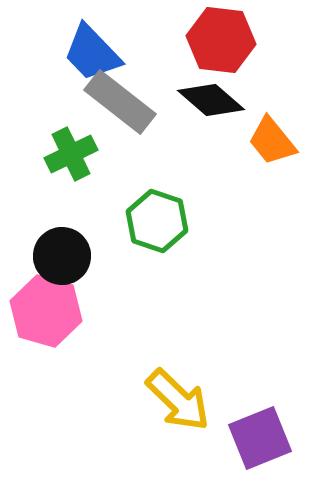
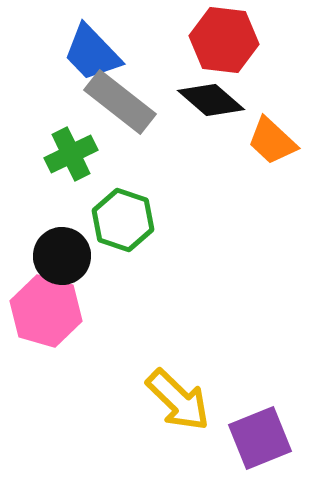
red hexagon: moved 3 px right
orange trapezoid: rotated 8 degrees counterclockwise
green hexagon: moved 34 px left, 1 px up
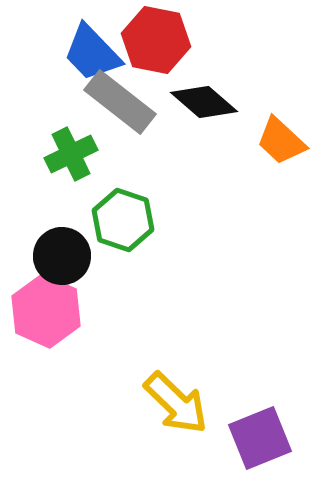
red hexagon: moved 68 px left; rotated 4 degrees clockwise
black diamond: moved 7 px left, 2 px down
orange trapezoid: moved 9 px right
pink hexagon: rotated 8 degrees clockwise
yellow arrow: moved 2 px left, 3 px down
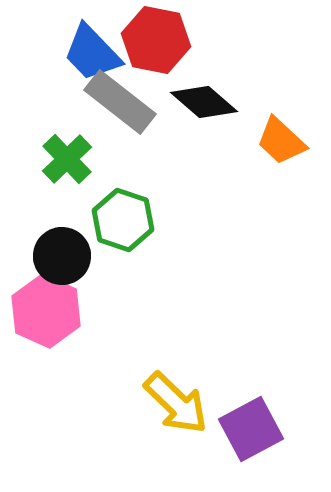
green cross: moved 4 px left, 5 px down; rotated 18 degrees counterclockwise
purple square: moved 9 px left, 9 px up; rotated 6 degrees counterclockwise
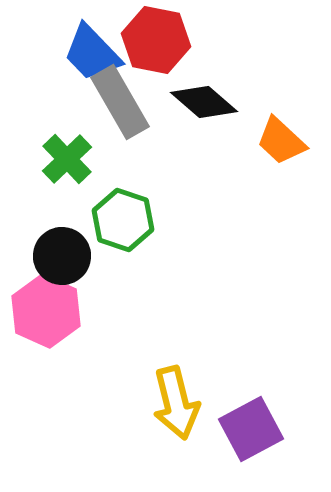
gray rectangle: rotated 22 degrees clockwise
yellow arrow: rotated 32 degrees clockwise
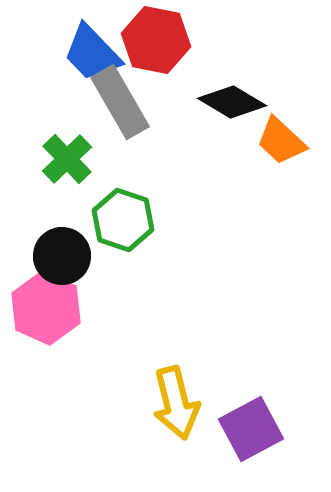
black diamond: moved 28 px right; rotated 10 degrees counterclockwise
pink hexagon: moved 3 px up
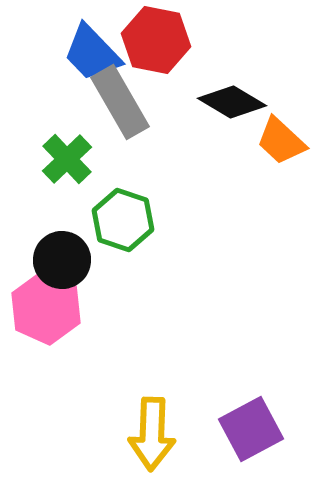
black circle: moved 4 px down
yellow arrow: moved 24 px left, 31 px down; rotated 16 degrees clockwise
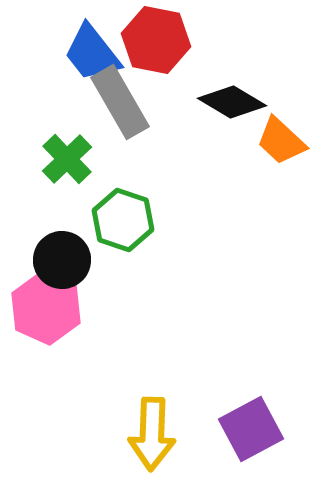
blue trapezoid: rotated 6 degrees clockwise
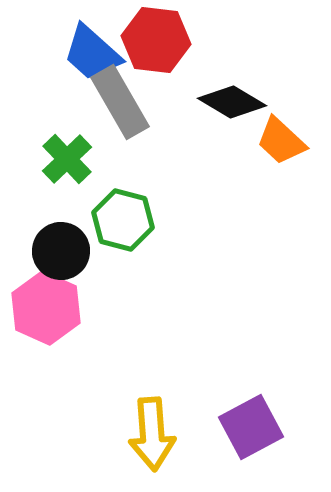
red hexagon: rotated 4 degrees counterclockwise
blue trapezoid: rotated 10 degrees counterclockwise
green hexagon: rotated 4 degrees counterclockwise
black circle: moved 1 px left, 9 px up
purple square: moved 2 px up
yellow arrow: rotated 6 degrees counterclockwise
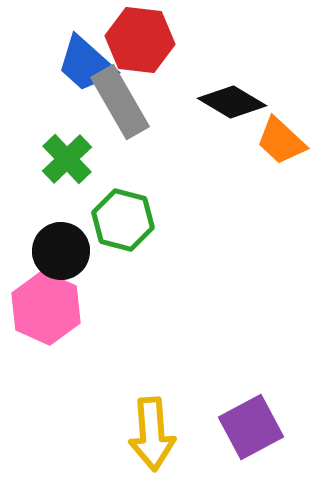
red hexagon: moved 16 px left
blue trapezoid: moved 6 px left, 11 px down
